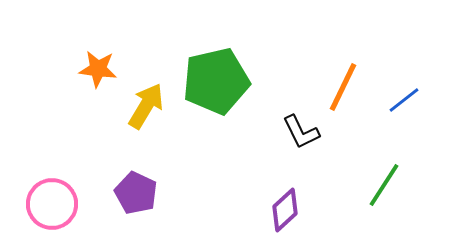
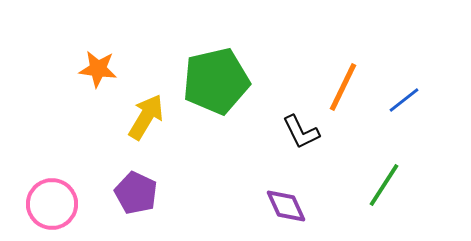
yellow arrow: moved 11 px down
purple diamond: moved 1 px right, 4 px up; rotated 72 degrees counterclockwise
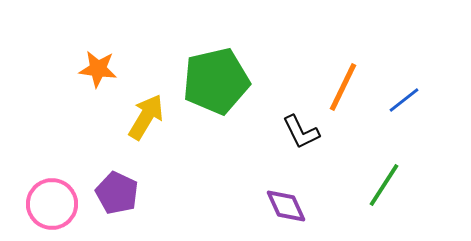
purple pentagon: moved 19 px left
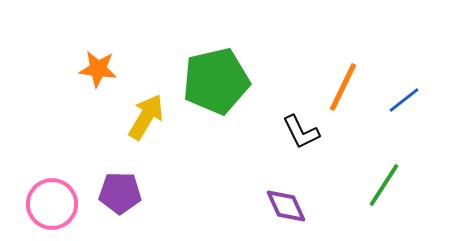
purple pentagon: moved 3 px right; rotated 24 degrees counterclockwise
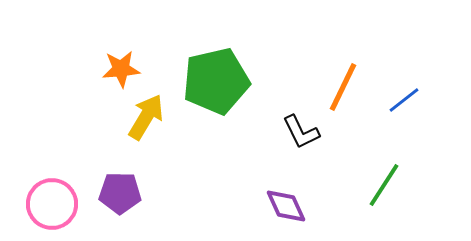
orange star: moved 23 px right; rotated 12 degrees counterclockwise
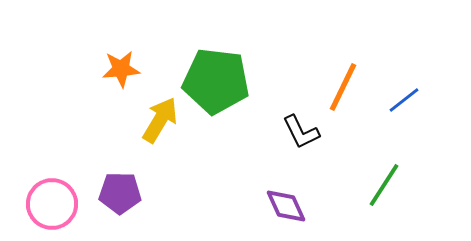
green pentagon: rotated 20 degrees clockwise
yellow arrow: moved 14 px right, 3 px down
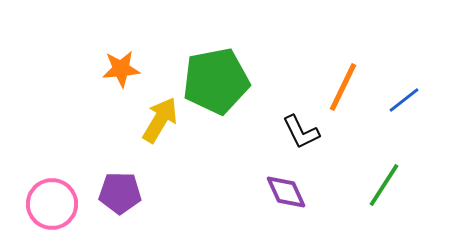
green pentagon: rotated 18 degrees counterclockwise
purple diamond: moved 14 px up
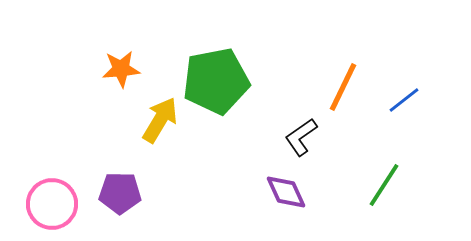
black L-shape: moved 5 px down; rotated 81 degrees clockwise
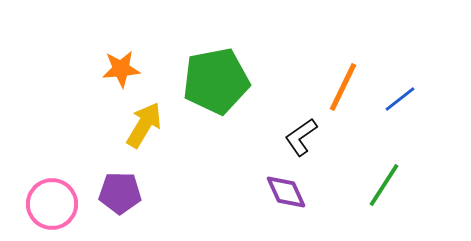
blue line: moved 4 px left, 1 px up
yellow arrow: moved 16 px left, 5 px down
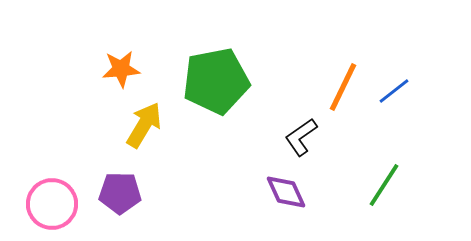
blue line: moved 6 px left, 8 px up
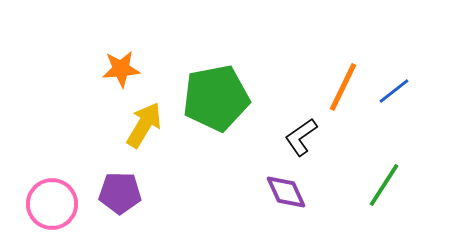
green pentagon: moved 17 px down
